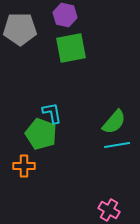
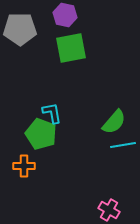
cyan line: moved 6 px right
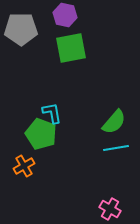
gray pentagon: moved 1 px right
cyan line: moved 7 px left, 3 px down
orange cross: rotated 30 degrees counterclockwise
pink cross: moved 1 px right, 1 px up
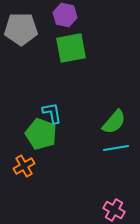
pink cross: moved 4 px right, 1 px down
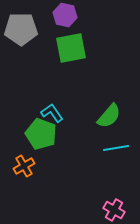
cyan L-shape: rotated 25 degrees counterclockwise
green semicircle: moved 5 px left, 6 px up
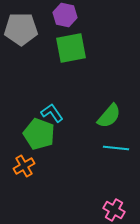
green pentagon: moved 2 px left
cyan line: rotated 15 degrees clockwise
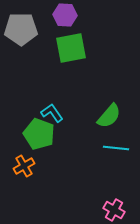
purple hexagon: rotated 10 degrees counterclockwise
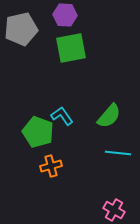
gray pentagon: rotated 12 degrees counterclockwise
cyan L-shape: moved 10 px right, 3 px down
green pentagon: moved 1 px left, 2 px up
cyan line: moved 2 px right, 5 px down
orange cross: moved 27 px right; rotated 15 degrees clockwise
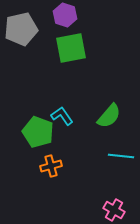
purple hexagon: rotated 15 degrees clockwise
cyan line: moved 3 px right, 3 px down
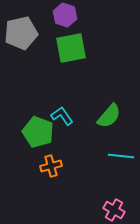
gray pentagon: moved 4 px down
